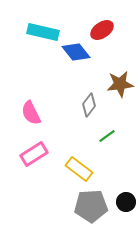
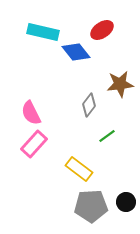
pink rectangle: moved 10 px up; rotated 16 degrees counterclockwise
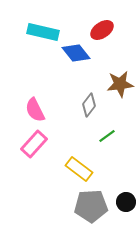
blue diamond: moved 1 px down
pink semicircle: moved 4 px right, 3 px up
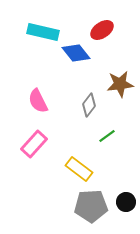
pink semicircle: moved 3 px right, 9 px up
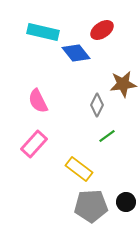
brown star: moved 3 px right
gray diamond: moved 8 px right; rotated 10 degrees counterclockwise
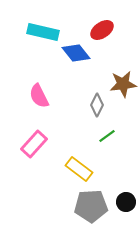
pink semicircle: moved 1 px right, 5 px up
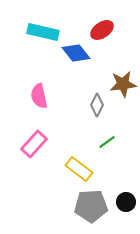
pink semicircle: rotated 15 degrees clockwise
green line: moved 6 px down
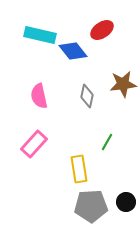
cyan rectangle: moved 3 px left, 3 px down
blue diamond: moved 3 px left, 2 px up
gray diamond: moved 10 px left, 9 px up; rotated 15 degrees counterclockwise
green line: rotated 24 degrees counterclockwise
yellow rectangle: rotated 44 degrees clockwise
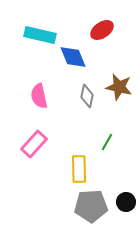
blue diamond: moved 6 px down; rotated 16 degrees clockwise
brown star: moved 4 px left, 3 px down; rotated 20 degrees clockwise
yellow rectangle: rotated 8 degrees clockwise
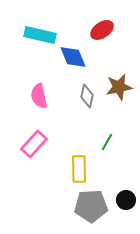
brown star: rotated 24 degrees counterclockwise
black circle: moved 2 px up
